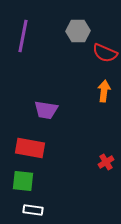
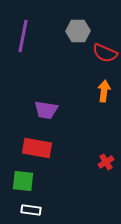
red rectangle: moved 7 px right
white rectangle: moved 2 px left
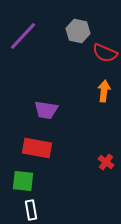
gray hexagon: rotated 15 degrees clockwise
purple line: rotated 32 degrees clockwise
red cross: rotated 21 degrees counterclockwise
white rectangle: rotated 72 degrees clockwise
